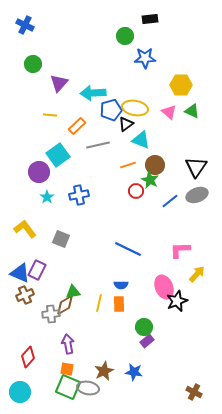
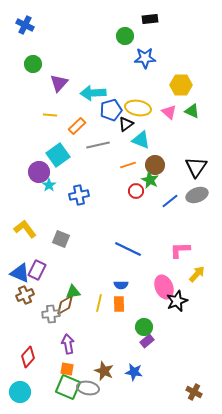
yellow ellipse at (135, 108): moved 3 px right
cyan star at (47, 197): moved 2 px right, 12 px up
brown star at (104, 371): rotated 24 degrees counterclockwise
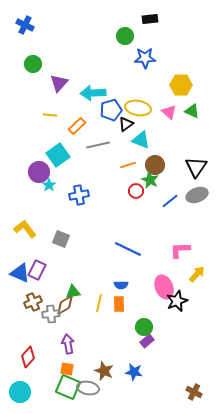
brown cross at (25, 295): moved 8 px right, 7 px down
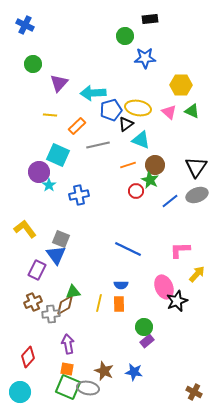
cyan square at (58, 155): rotated 30 degrees counterclockwise
blue triangle at (20, 273): moved 36 px right, 18 px up; rotated 30 degrees clockwise
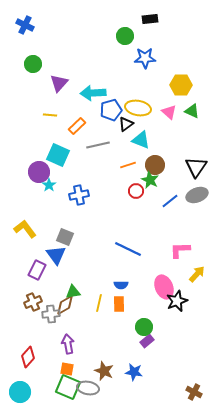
gray square at (61, 239): moved 4 px right, 2 px up
